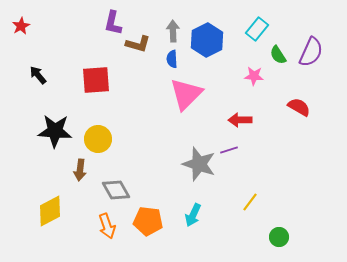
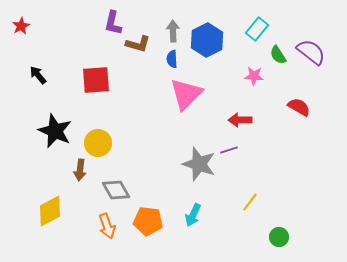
purple semicircle: rotated 76 degrees counterclockwise
black star: rotated 20 degrees clockwise
yellow circle: moved 4 px down
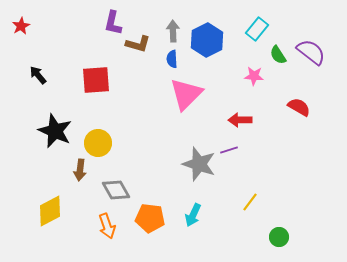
orange pentagon: moved 2 px right, 3 px up
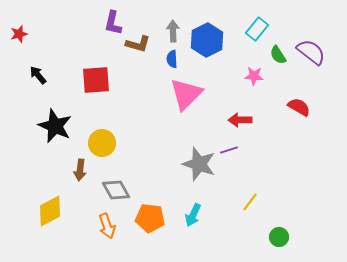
red star: moved 2 px left, 8 px down; rotated 12 degrees clockwise
black star: moved 5 px up
yellow circle: moved 4 px right
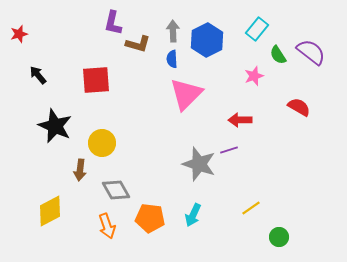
pink star: rotated 24 degrees counterclockwise
yellow line: moved 1 px right, 6 px down; rotated 18 degrees clockwise
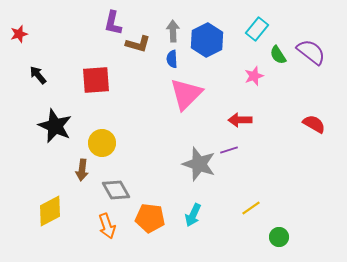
red semicircle: moved 15 px right, 17 px down
brown arrow: moved 2 px right
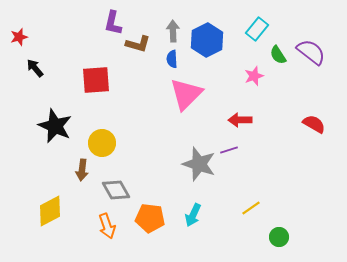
red star: moved 3 px down
black arrow: moved 3 px left, 7 px up
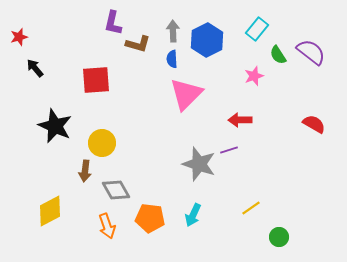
brown arrow: moved 3 px right, 1 px down
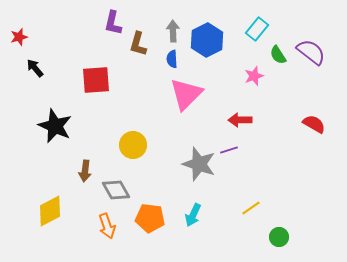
brown L-shape: rotated 90 degrees clockwise
yellow circle: moved 31 px right, 2 px down
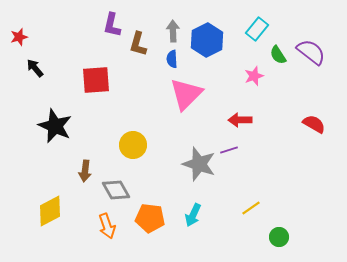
purple L-shape: moved 1 px left, 2 px down
